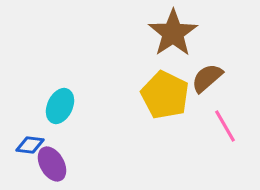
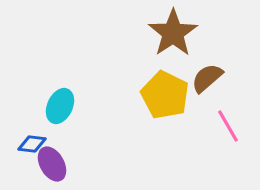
pink line: moved 3 px right
blue diamond: moved 2 px right, 1 px up
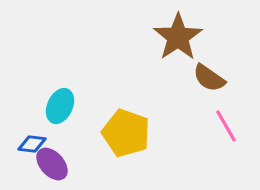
brown star: moved 5 px right, 4 px down
brown semicircle: moved 2 px right; rotated 104 degrees counterclockwise
yellow pentagon: moved 39 px left, 38 px down; rotated 6 degrees counterclockwise
pink line: moved 2 px left
purple ellipse: rotated 12 degrees counterclockwise
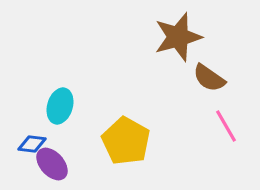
brown star: rotated 18 degrees clockwise
cyan ellipse: rotated 8 degrees counterclockwise
yellow pentagon: moved 8 px down; rotated 9 degrees clockwise
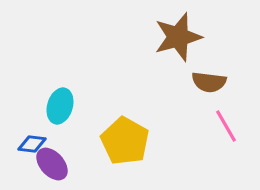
brown semicircle: moved 4 px down; rotated 28 degrees counterclockwise
yellow pentagon: moved 1 px left
